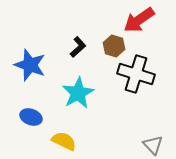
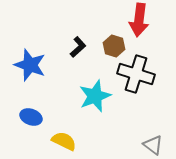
red arrow: rotated 48 degrees counterclockwise
cyan star: moved 17 px right, 3 px down; rotated 8 degrees clockwise
gray triangle: rotated 10 degrees counterclockwise
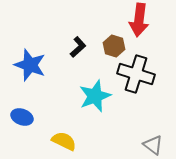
blue ellipse: moved 9 px left
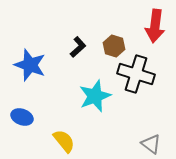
red arrow: moved 16 px right, 6 px down
yellow semicircle: rotated 25 degrees clockwise
gray triangle: moved 2 px left, 1 px up
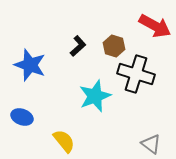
red arrow: rotated 68 degrees counterclockwise
black L-shape: moved 1 px up
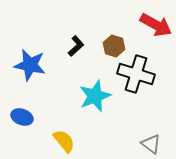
red arrow: moved 1 px right, 1 px up
black L-shape: moved 2 px left
blue star: rotated 8 degrees counterclockwise
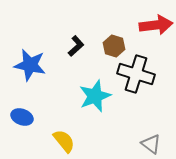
red arrow: rotated 36 degrees counterclockwise
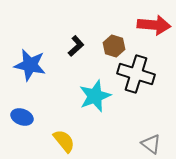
red arrow: moved 2 px left; rotated 12 degrees clockwise
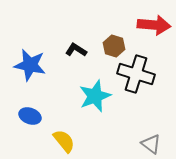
black L-shape: moved 4 px down; rotated 105 degrees counterclockwise
blue ellipse: moved 8 px right, 1 px up
